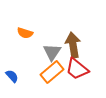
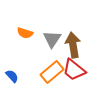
gray triangle: moved 13 px up
red trapezoid: moved 3 px left, 1 px down
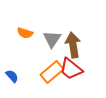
red trapezoid: moved 3 px left, 1 px up
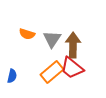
orange semicircle: moved 2 px right, 1 px down
brown arrow: rotated 10 degrees clockwise
red trapezoid: moved 1 px right, 1 px up
blue semicircle: rotated 56 degrees clockwise
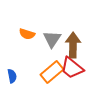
blue semicircle: rotated 24 degrees counterclockwise
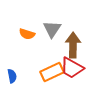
gray triangle: moved 10 px up
red trapezoid: rotated 10 degrees counterclockwise
orange rectangle: rotated 15 degrees clockwise
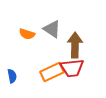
gray triangle: rotated 30 degrees counterclockwise
brown arrow: moved 2 px right
red trapezoid: rotated 35 degrees counterclockwise
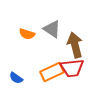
brown arrow: rotated 15 degrees counterclockwise
blue semicircle: moved 4 px right, 2 px down; rotated 136 degrees clockwise
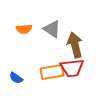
orange semicircle: moved 3 px left, 5 px up; rotated 21 degrees counterclockwise
orange rectangle: rotated 15 degrees clockwise
